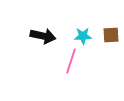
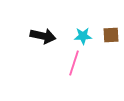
pink line: moved 3 px right, 2 px down
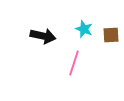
cyan star: moved 1 px right, 7 px up; rotated 24 degrees clockwise
